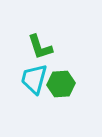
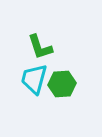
green hexagon: moved 1 px right
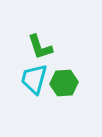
green hexagon: moved 2 px right, 1 px up
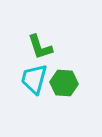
green hexagon: rotated 8 degrees clockwise
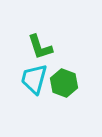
green hexagon: rotated 16 degrees clockwise
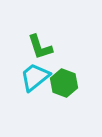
cyan trapezoid: moved 1 px right, 2 px up; rotated 36 degrees clockwise
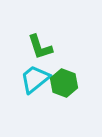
cyan trapezoid: moved 2 px down
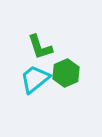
green hexagon: moved 2 px right, 10 px up; rotated 16 degrees clockwise
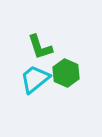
green hexagon: rotated 12 degrees counterclockwise
